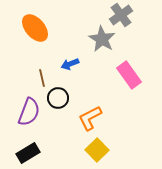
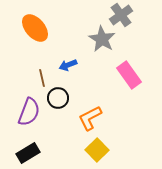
blue arrow: moved 2 px left, 1 px down
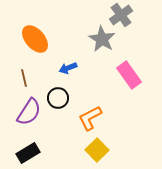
orange ellipse: moved 11 px down
blue arrow: moved 3 px down
brown line: moved 18 px left
purple semicircle: rotated 12 degrees clockwise
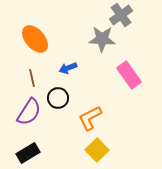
gray star: rotated 28 degrees counterclockwise
brown line: moved 8 px right
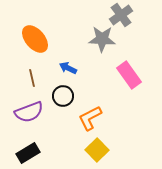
blue arrow: rotated 48 degrees clockwise
black circle: moved 5 px right, 2 px up
purple semicircle: rotated 36 degrees clockwise
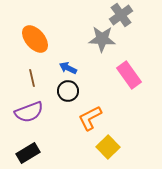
black circle: moved 5 px right, 5 px up
yellow square: moved 11 px right, 3 px up
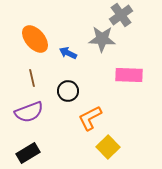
blue arrow: moved 15 px up
pink rectangle: rotated 52 degrees counterclockwise
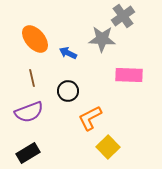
gray cross: moved 2 px right, 1 px down
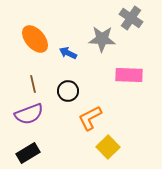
gray cross: moved 8 px right, 2 px down; rotated 20 degrees counterclockwise
brown line: moved 1 px right, 6 px down
purple semicircle: moved 2 px down
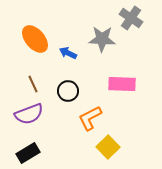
pink rectangle: moved 7 px left, 9 px down
brown line: rotated 12 degrees counterclockwise
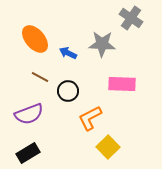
gray star: moved 5 px down
brown line: moved 7 px right, 7 px up; rotated 36 degrees counterclockwise
